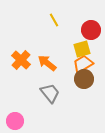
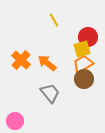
red circle: moved 3 px left, 7 px down
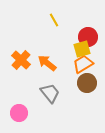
brown circle: moved 3 px right, 4 px down
pink circle: moved 4 px right, 8 px up
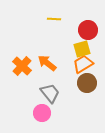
yellow line: moved 1 px up; rotated 56 degrees counterclockwise
red circle: moved 7 px up
orange cross: moved 1 px right, 6 px down
pink circle: moved 23 px right
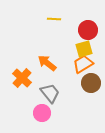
yellow square: moved 2 px right
orange cross: moved 12 px down
brown circle: moved 4 px right
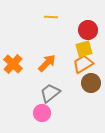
yellow line: moved 3 px left, 2 px up
orange arrow: rotated 96 degrees clockwise
orange cross: moved 9 px left, 14 px up
gray trapezoid: rotated 90 degrees counterclockwise
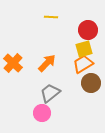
orange cross: moved 1 px up
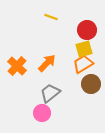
yellow line: rotated 16 degrees clockwise
red circle: moved 1 px left
orange cross: moved 4 px right, 3 px down
brown circle: moved 1 px down
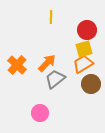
yellow line: rotated 72 degrees clockwise
orange cross: moved 1 px up
gray trapezoid: moved 5 px right, 14 px up
pink circle: moved 2 px left
